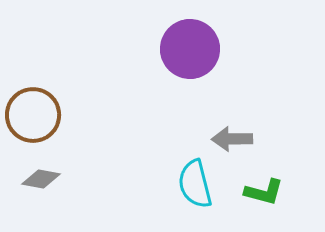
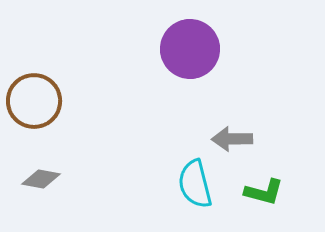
brown circle: moved 1 px right, 14 px up
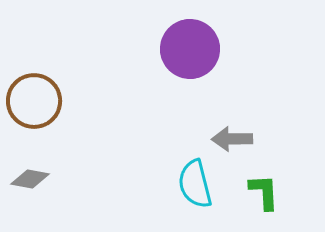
gray diamond: moved 11 px left
green L-shape: rotated 108 degrees counterclockwise
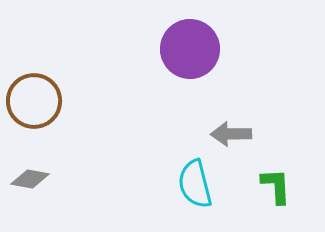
gray arrow: moved 1 px left, 5 px up
green L-shape: moved 12 px right, 6 px up
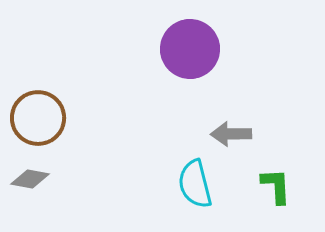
brown circle: moved 4 px right, 17 px down
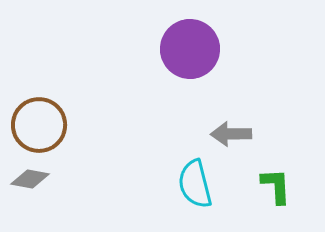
brown circle: moved 1 px right, 7 px down
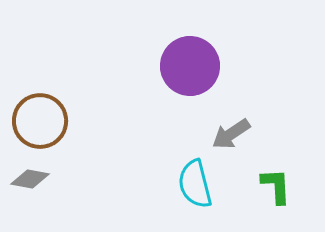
purple circle: moved 17 px down
brown circle: moved 1 px right, 4 px up
gray arrow: rotated 33 degrees counterclockwise
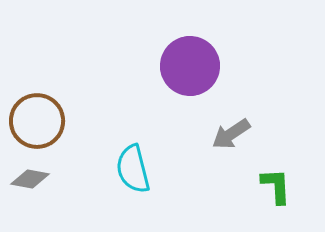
brown circle: moved 3 px left
cyan semicircle: moved 62 px left, 15 px up
